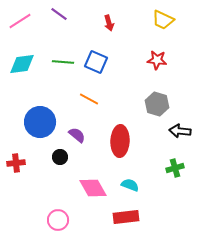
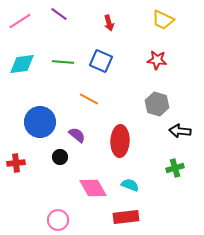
blue square: moved 5 px right, 1 px up
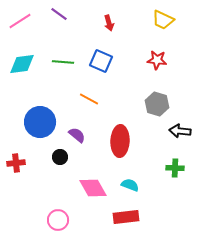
green cross: rotated 18 degrees clockwise
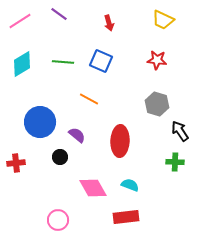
cyan diamond: rotated 24 degrees counterclockwise
black arrow: rotated 50 degrees clockwise
green cross: moved 6 px up
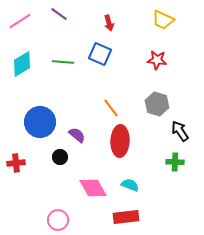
blue square: moved 1 px left, 7 px up
orange line: moved 22 px right, 9 px down; rotated 24 degrees clockwise
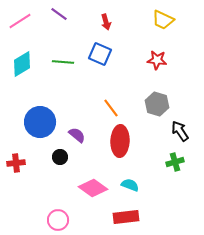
red arrow: moved 3 px left, 1 px up
green cross: rotated 18 degrees counterclockwise
pink diamond: rotated 24 degrees counterclockwise
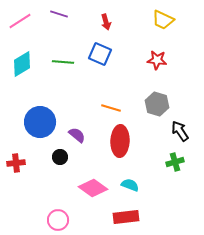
purple line: rotated 18 degrees counterclockwise
orange line: rotated 36 degrees counterclockwise
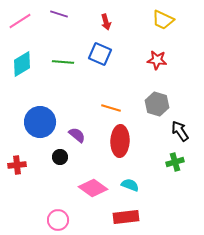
red cross: moved 1 px right, 2 px down
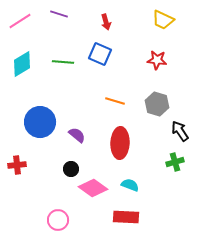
orange line: moved 4 px right, 7 px up
red ellipse: moved 2 px down
black circle: moved 11 px right, 12 px down
red rectangle: rotated 10 degrees clockwise
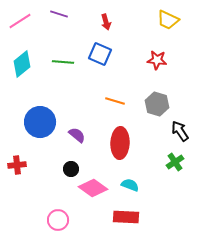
yellow trapezoid: moved 5 px right
cyan diamond: rotated 8 degrees counterclockwise
green cross: rotated 18 degrees counterclockwise
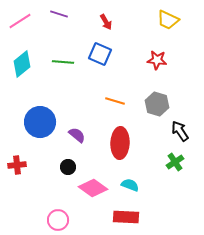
red arrow: rotated 14 degrees counterclockwise
black circle: moved 3 px left, 2 px up
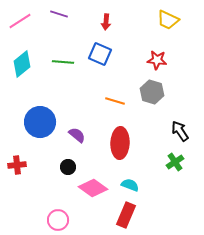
red arrow: rotated 35 degrees clockwise
gray hexagon: moved 5 px left, 12 px up
red rectangle: moved 2 px up; rotated 70 degrees counterclockwise
